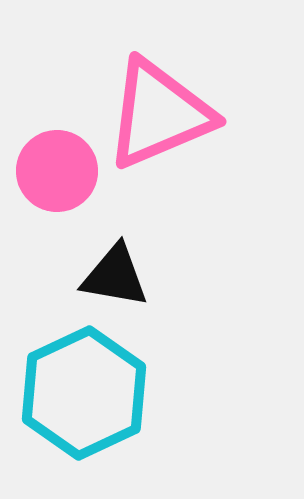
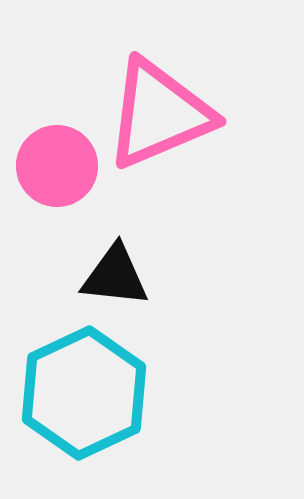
pink circle: moved 5 px up
black triangle: rotated 4 degrees counterclockwise
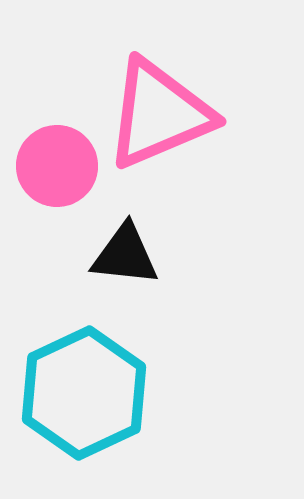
black triangle: moved 10 px right, 21 px up
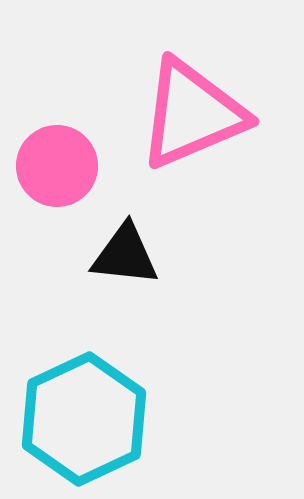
pink triangle: moved 33 px right
cyan hexagon: moved 26 px down
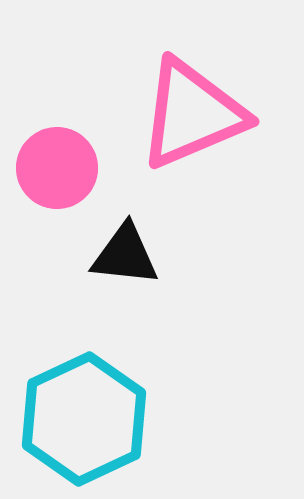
pink circle: moved 2 px down
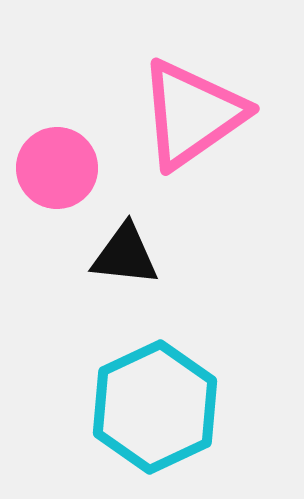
pink triangle: rotated 12 degrees counterclockwise
cyan hexagon: moved 71 px right, 12 px up
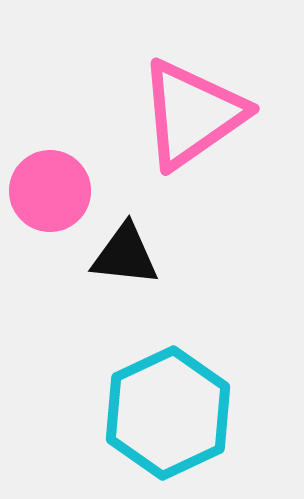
pink circle: moved 7 px left, 23 px down
cyan hexagon: moved 13 px right, 6 px down
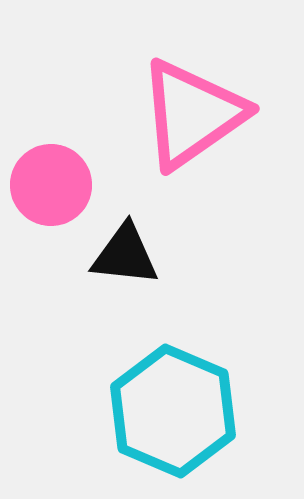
pink circle: moved 1 px right, 6 px up
cyan hexagon: moved 5 px right, 2 px up; rotated 12 degrees counterclockwise
